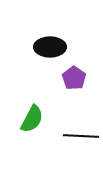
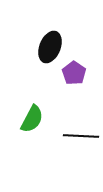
black ellipse: rotated 68 degrees counterclockwise
purple pentagon: moved 5 px up
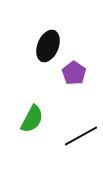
black ellipse: moved 2 px left, 1 px up
black line: rotated 32 degrees counterclockwise
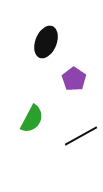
black ellipse: moved 2 px left, 4 px up
purple pentagon: moved 6 px down
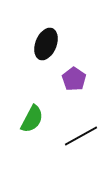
black ellipse: moved 2 px down
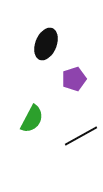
purple pentagon: rotated 20 degrees clockwise
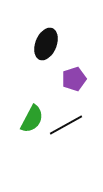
black line: moved 15 px left, 11 px up
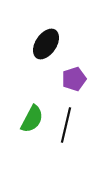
black ellipse: rotated 12 degrees clockwise
black line: rotated 48 degrees counterclockwise
